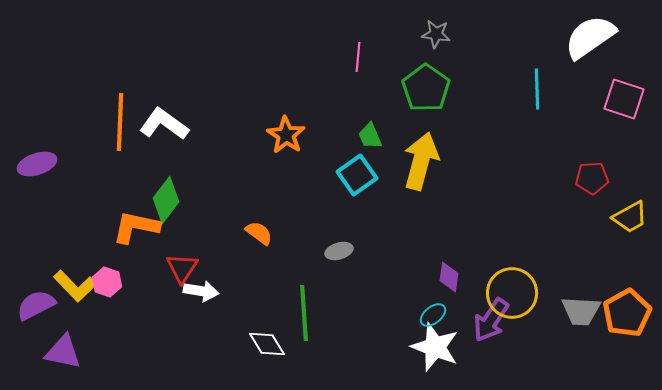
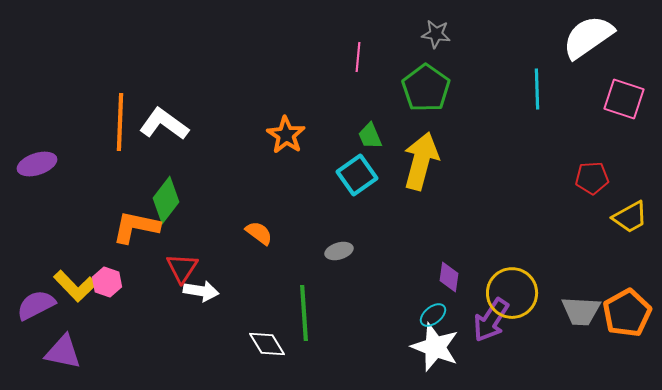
white semicircle: moved 2 px left
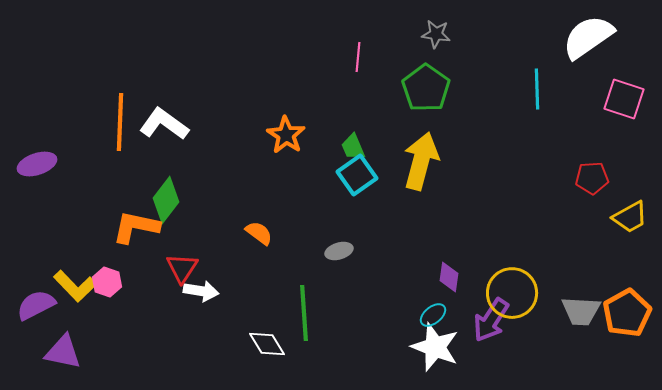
green trapezoid: moved 17 px left, 11 px down
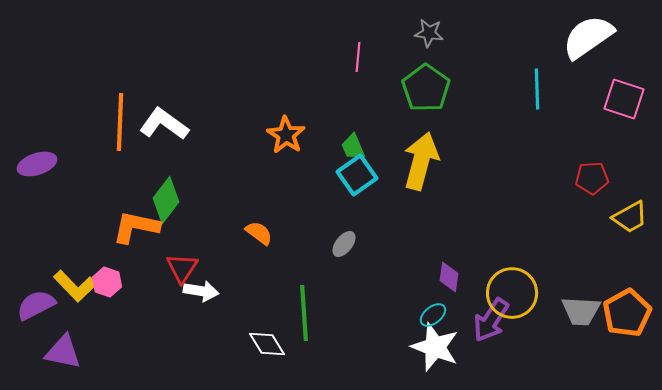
gray star: moved 7 px left, 1 px up
gray ellipse: moved 5 px right, 7 px up; rotated 36 degrees counterclockwise
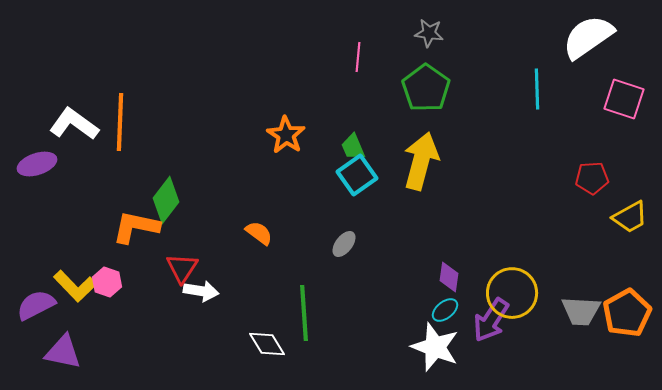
white L-shape: moved 90 px left
cyan ellipse: moved 12 px right, 5 px up
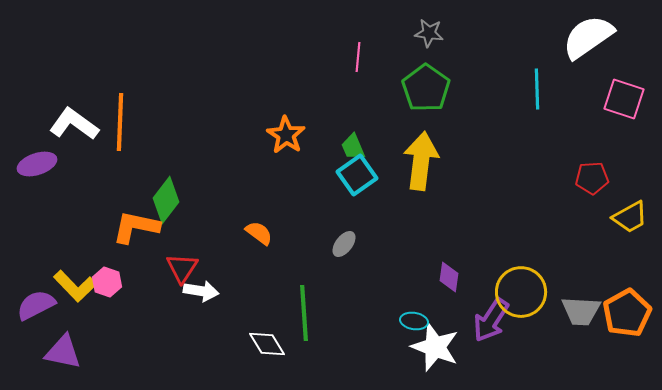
yellow arrow: rotated 8 degrees counterclockwise
yellow circle: moved 9 px right, 1 px up
cyan ellipse: moved 31 px left, 11 px down; rotated 48 degrees clockwise
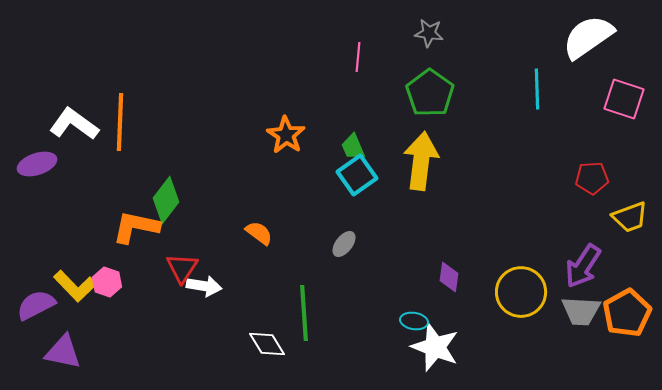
green pentagon: moved 4 px right, 5 px down
yellow trapezoid: rotated 9 degrees clockwise
white arrow: moved 3 px right, 5 px up
purple arrow: moved 92 px right, 54 px up
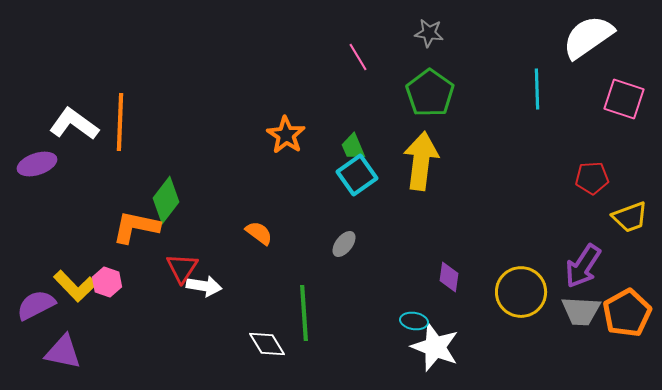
pink line: rotated 36 degrees counterclockwise
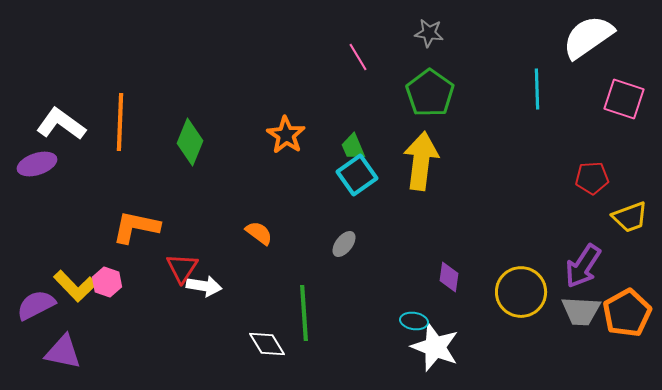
white L-shape: moved 13 px left
green diamond: moved 24 px right, 58 px up; rotated 15 degrees counterclockwise
